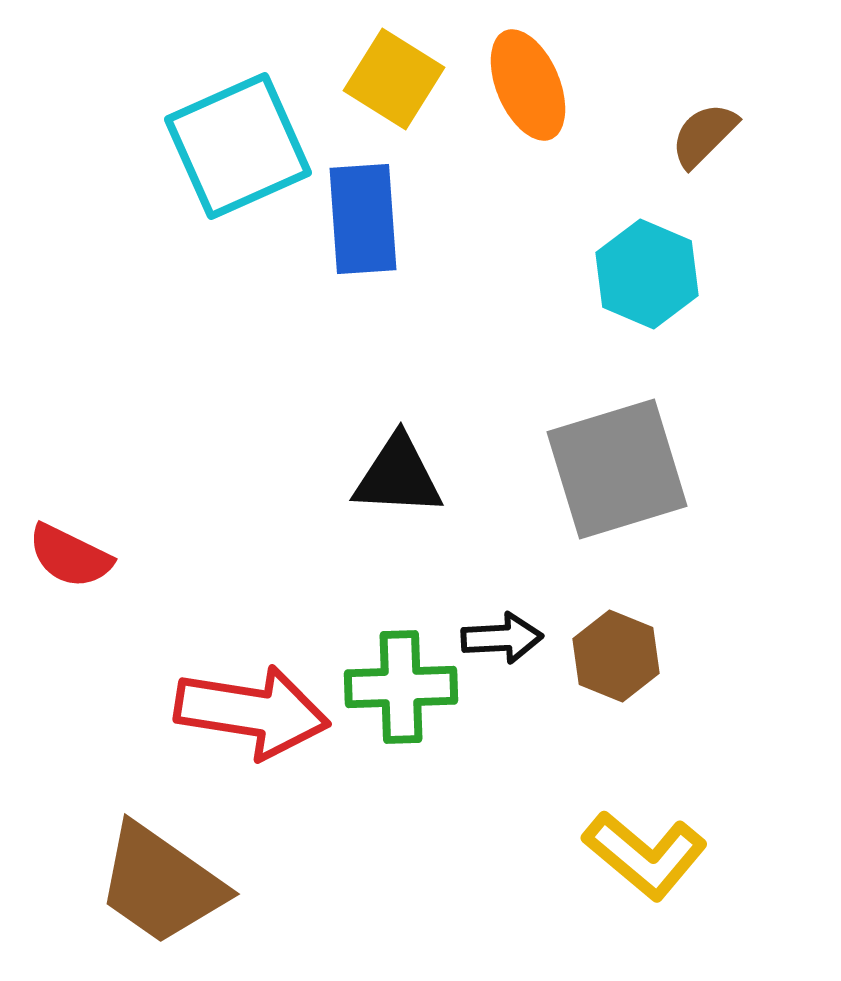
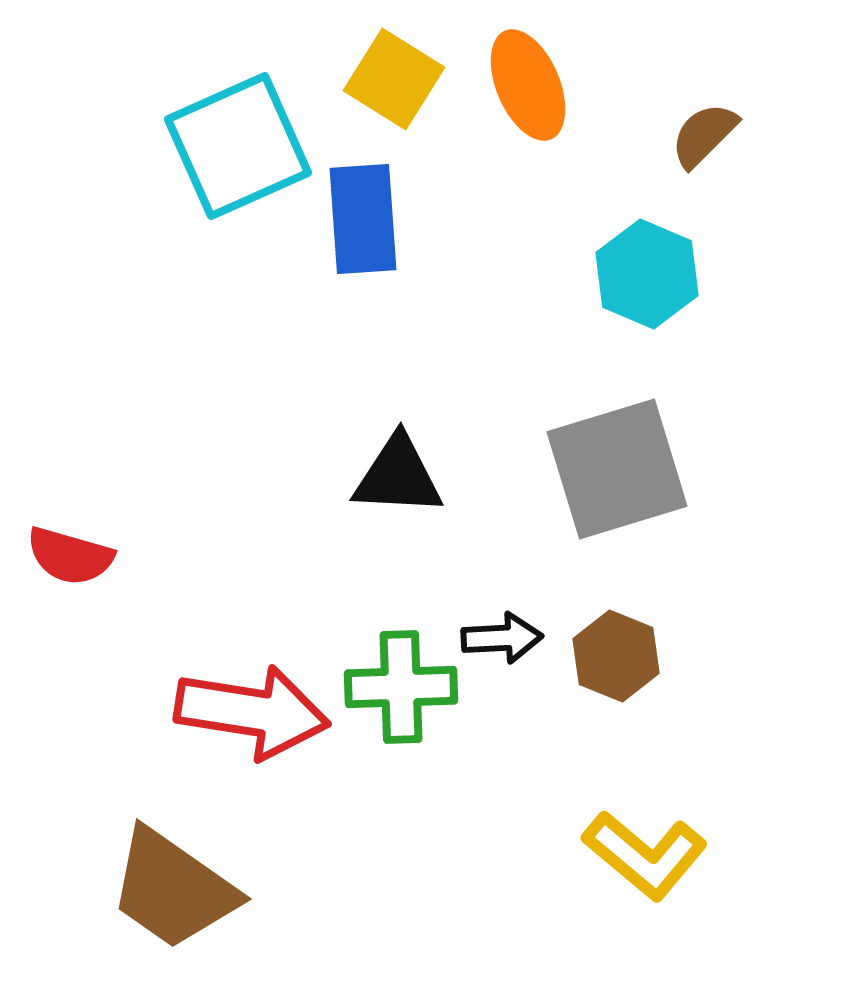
red semicircle: rotated 10 degrees counterclockwise
brown trapezoid: moved 12 px right, 5 px down
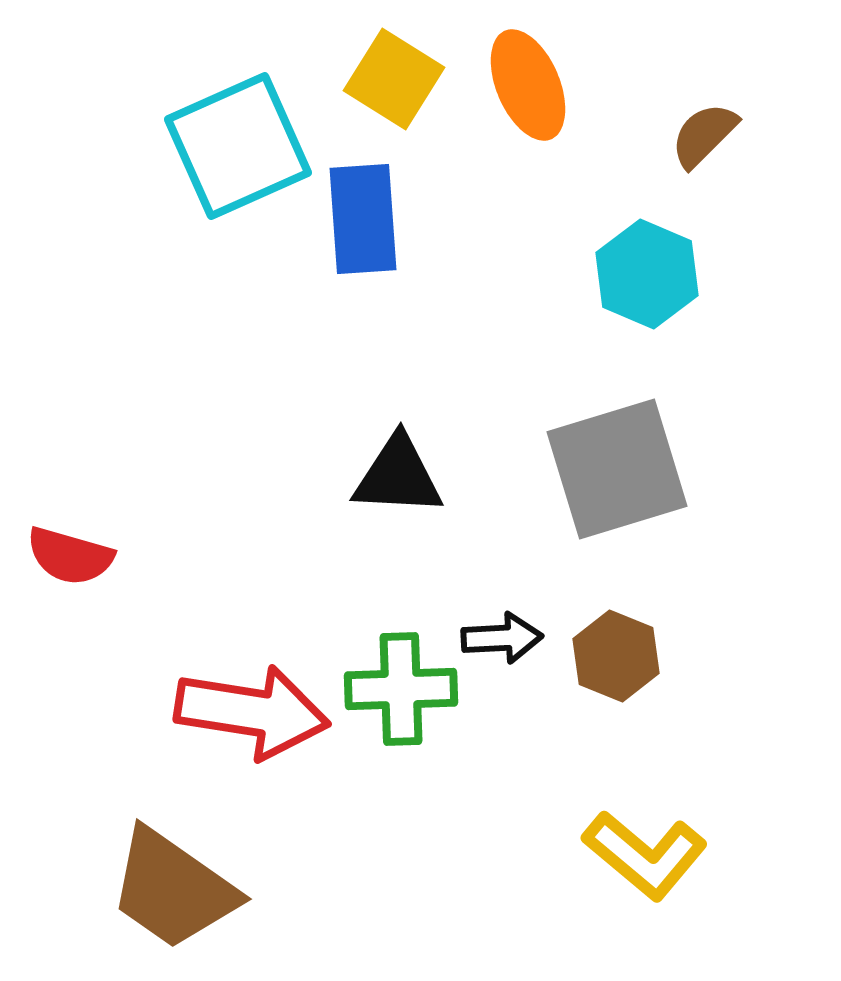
green cross: moved 2 px down
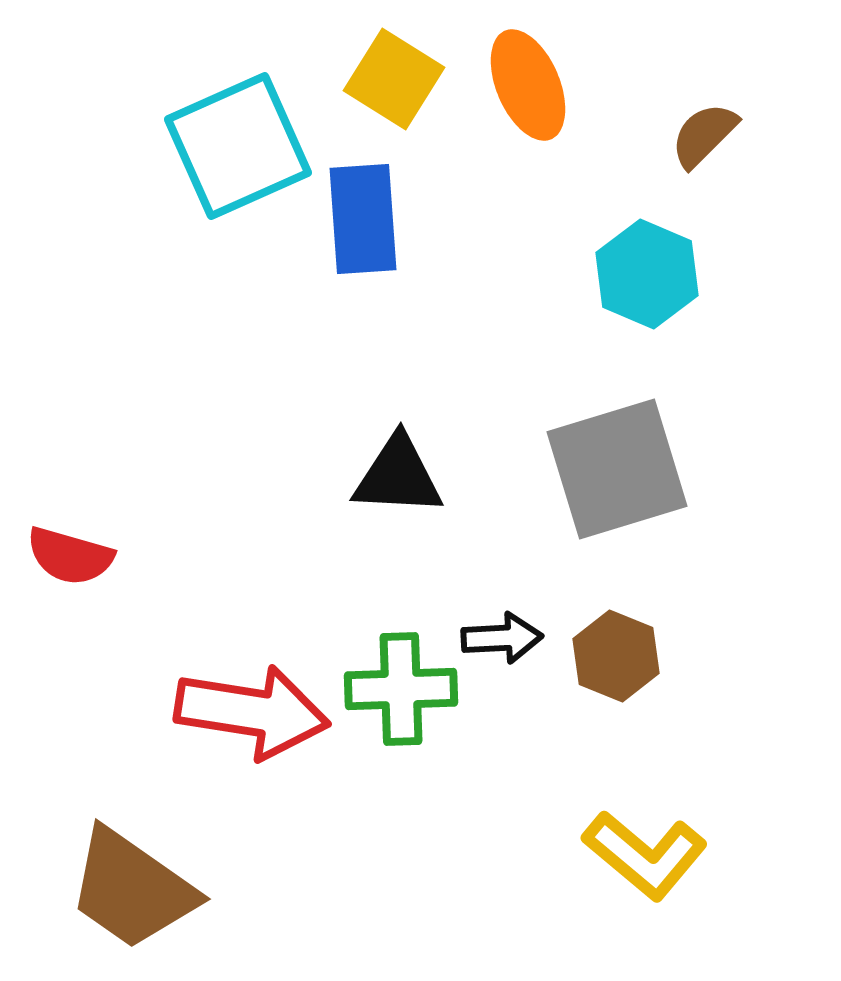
brown trapezoid: moved 41 px left
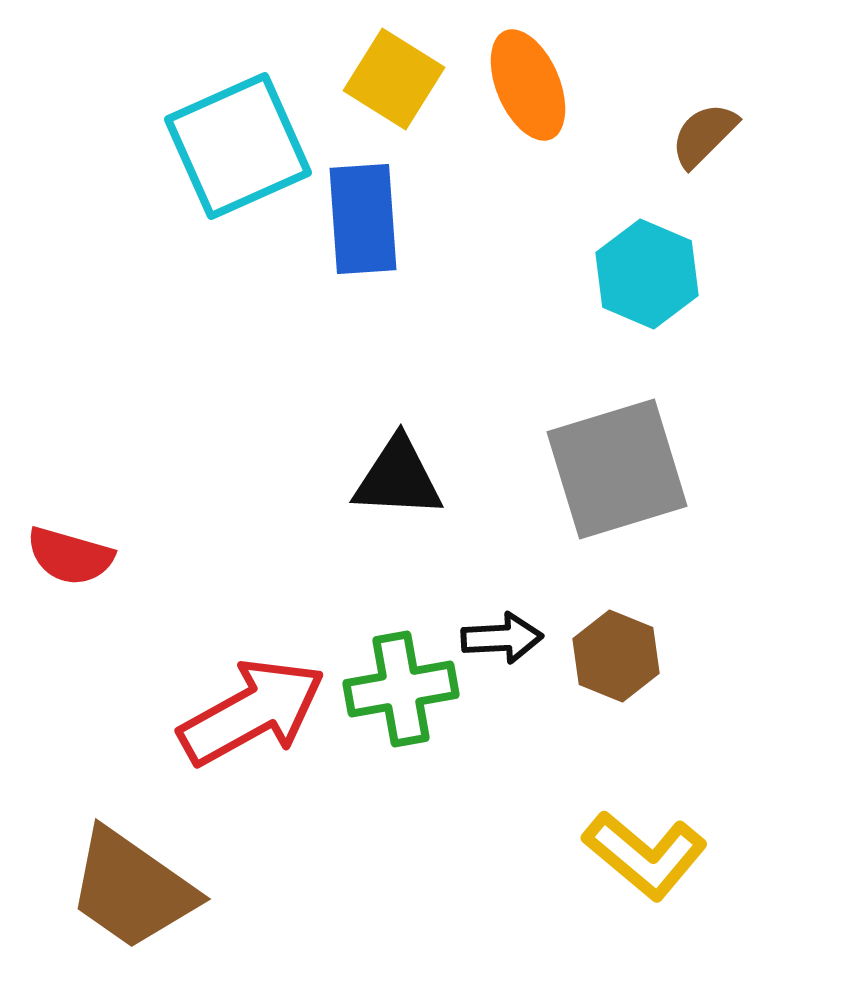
black triangle: moved 2 px down
green cross: rotated 8 degrees counterclockwise
red arrow: rotated 38 degrees counterclockwise
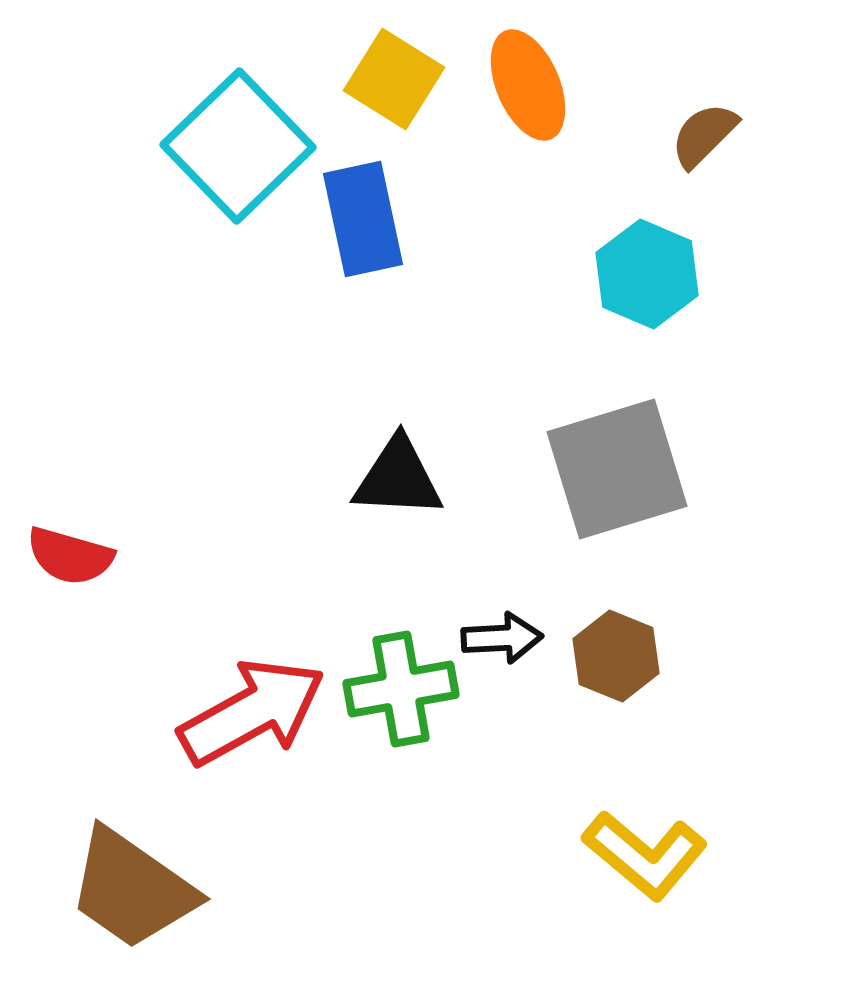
cyan square: rotated 20 degrees counterclockwise
blue rectangle: rotated 8 degrees counterclockwise
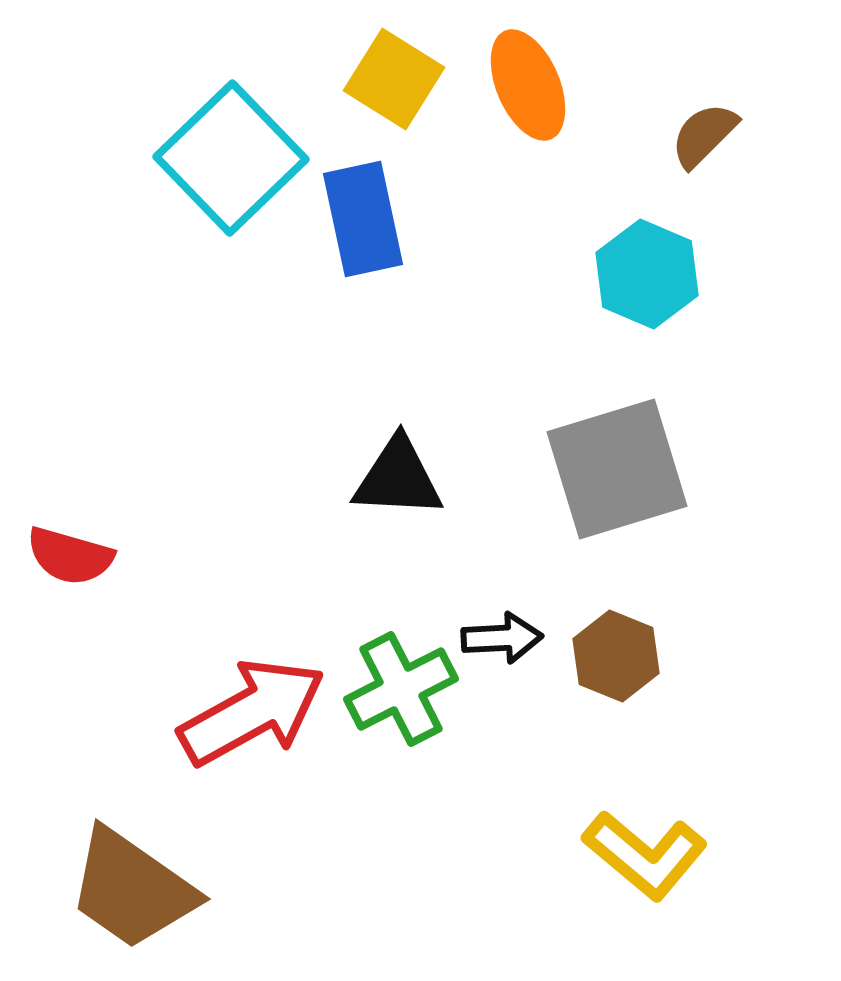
cyan square: moved 7 px left, 12 px down
green cross: rotated 17 degrees counterclockwise
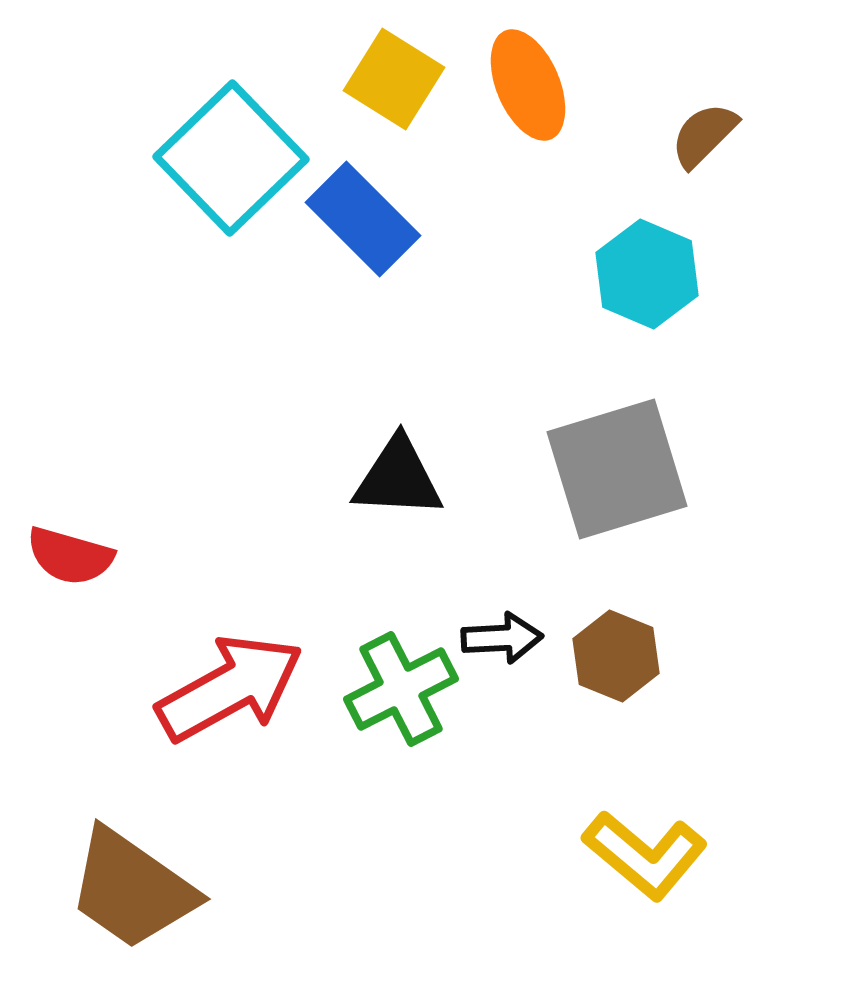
blue rectangle: rotated 33 degrees counterclockwise
red arrow: moved 22 px left, 24 px up
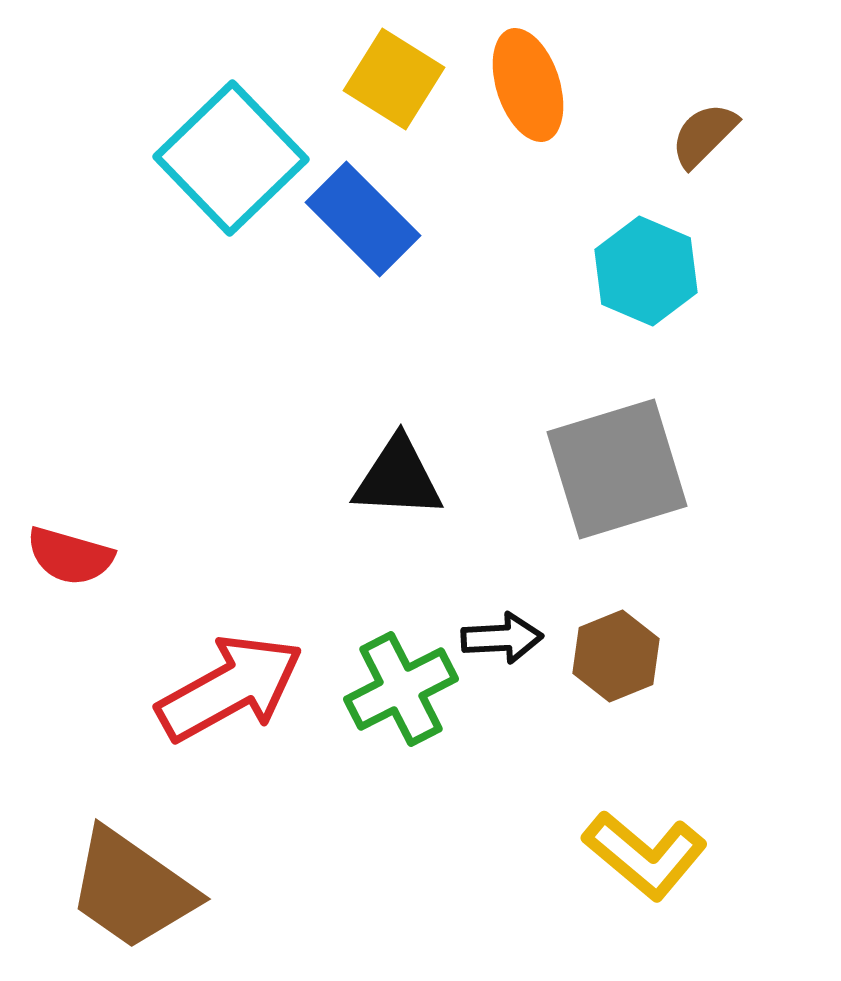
orange ellipse: rotated 5 degrees clockwise
cyan hexagon: moved 1 px left, 3 px up
brown hexagon: rotated 16 degrees clockwise
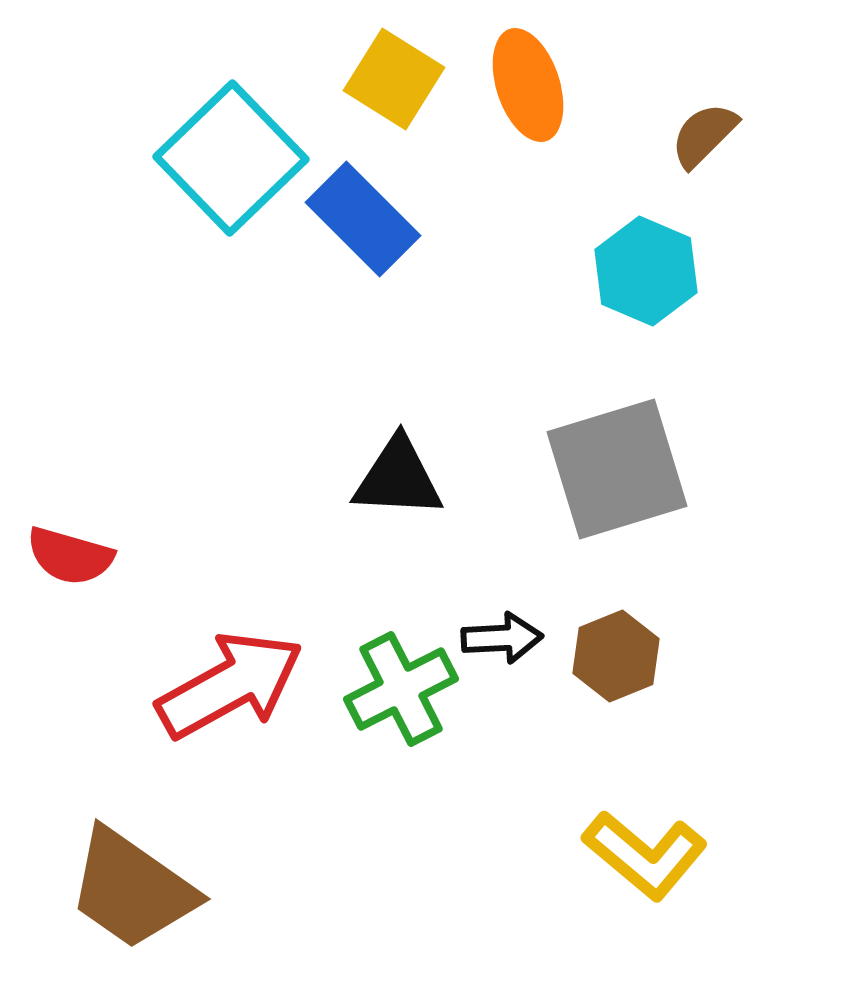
red arrow: moved 3 px up
